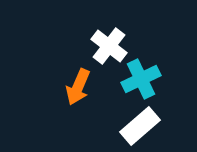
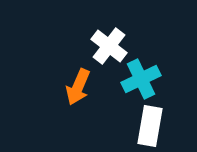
white rectangle: moved 10 px right; rotated 39 degrees counterclockwise
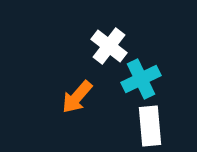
orange arrow: moved 1 px left, 10 px down; rotated 18 degrees clockwise
white rectangle: rotated 15 degrees counterclockwise
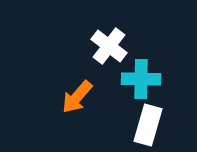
cyan cross: rotated 27 degrees clockwise
white rectangle: moved 2 px left, 1 px up; rotated 21 degrees clockwise
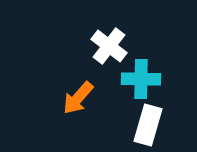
orange arrow: moved 1 px right, 1 px down
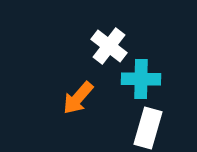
white rectangle: moved 3 px down
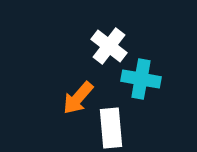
cyan cross: rotated 9 degrees clockwise
white rectangle: moved 37 px left; rotated 21 degrees counterclockwise
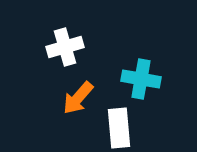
white cross: moved 44 px left, 1 px down; rotated 36 degrees clockwise
white rectangle: moved 8 px right
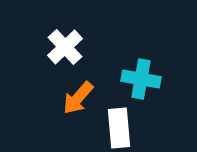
white cross: rotated 27 degrees counterclockwise
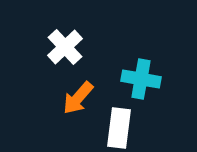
white rectangle: rotated 12 degrees clockwise
